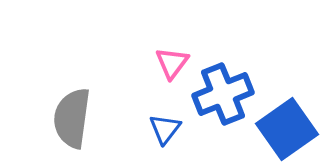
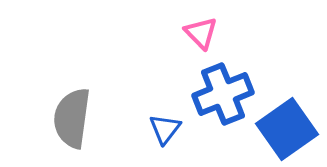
pink triangle: moved 29 px right, 30 px up; rotated 21 degrees counterclockwise
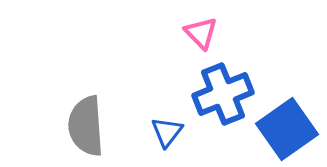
gray semicircle: moved 14 px right, 8 px down; rotated 12 degrees counterclockwise
blue triangle: moved 2 px right, 3 px down
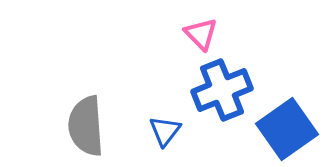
pink triangle: moved 1 px down
blue cross: moved 1 px left, 4 px up
blue triangle: moved 2 px left, 1 px up
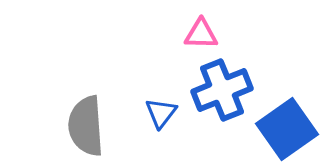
pink triangle: rotated 45 degrees counterclockwise
blue triangle: moved 4 px left, 18 px up
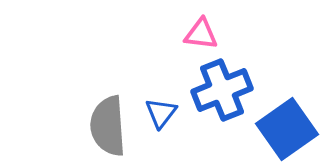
pink triangle: rotated 6 degrees clockwise
gray semicircle: moved 22 px right
